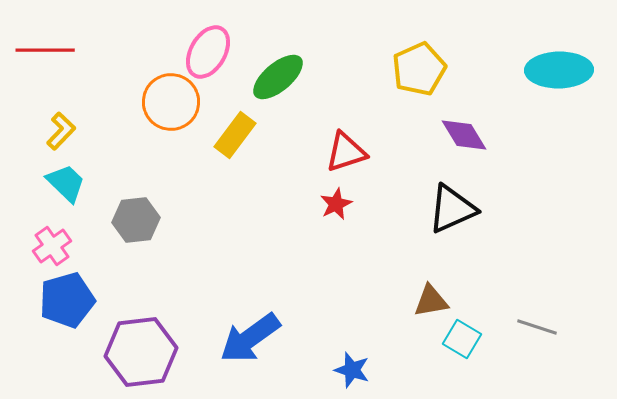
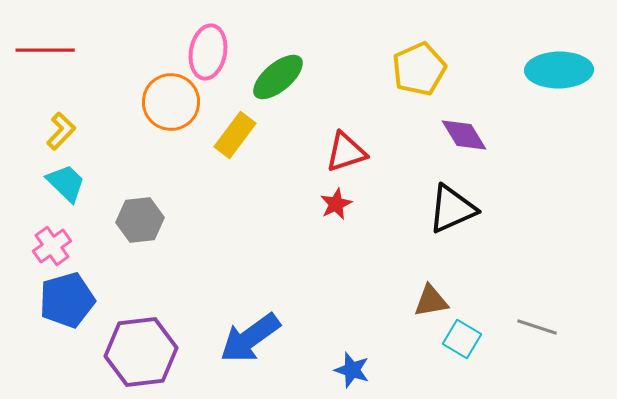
pink ellipse: rotated 20 degrees counterclockwise
gray hexagon: moved 4 px right
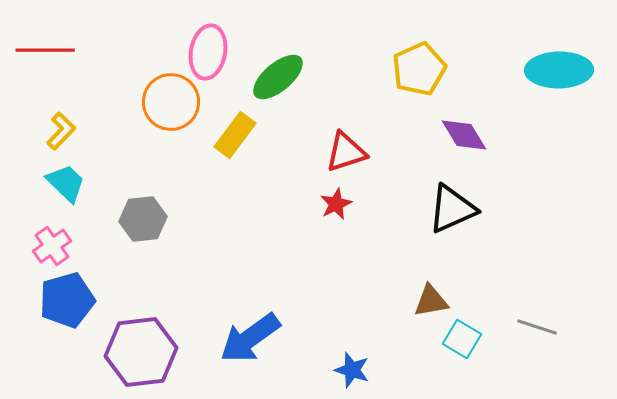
gray hexagon: moved 3 px right, 1 px up
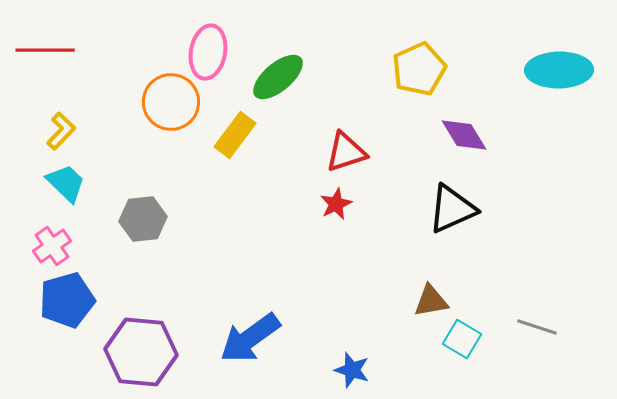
purple hexagon: rotated 12 degrees clockwise
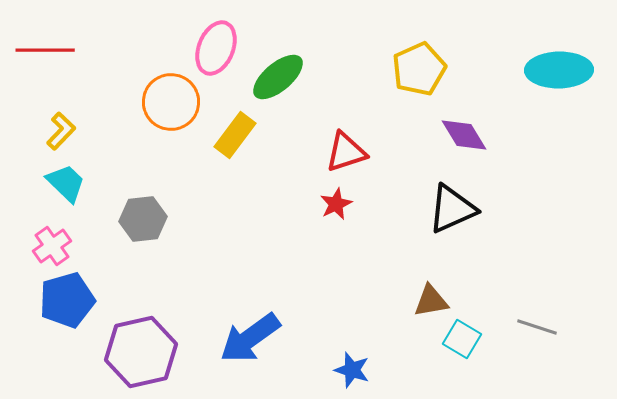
pink ellipse: moved 8 px right, 4 px up; rotated 12 degrees clockwise
purple hexagon: rotated 18 degrees counterclockwise
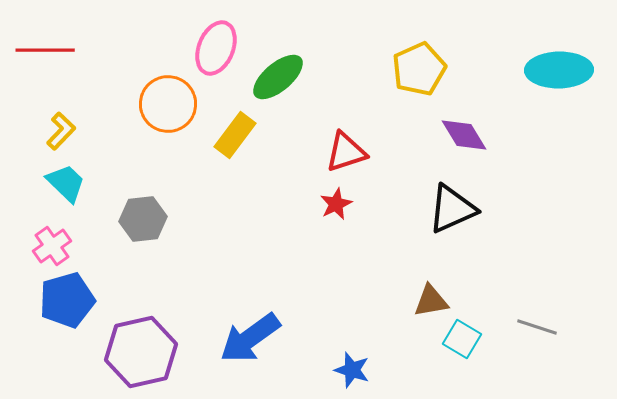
orange circle: moved 3 px left, 2 px down
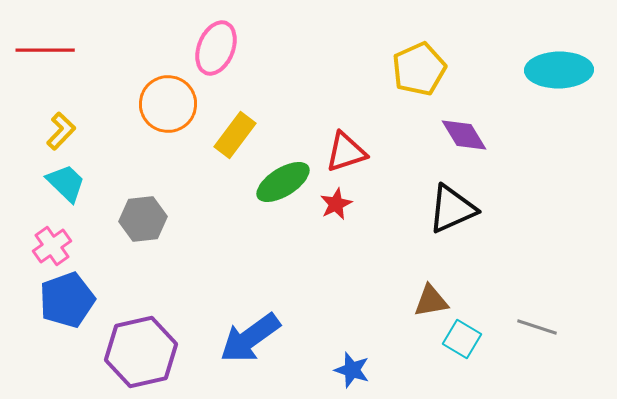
green ellipse: moved 5 px right, 105 px down; rotated 8 degrees clockwise
blue pentagon: rotated 4 degrees counterclockwise
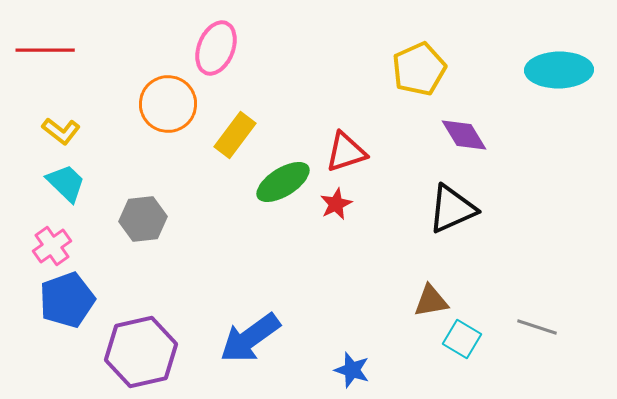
yellow L-shape: rotated 84 degrees clockwise
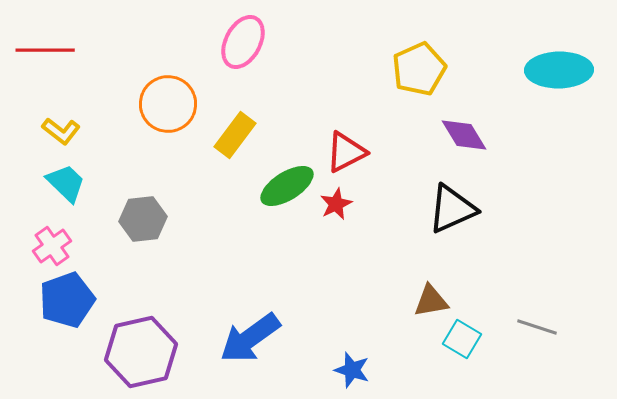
pink ellipse: moved 27 px right, 6 px up; rotated 6 degrees clockwise
red triangle: rotated 9 degrees counterclockwise
green ellipse: moved 4 px right, 4 px down
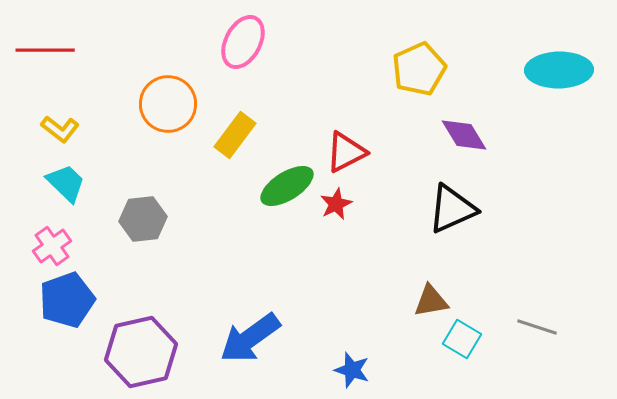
yellow L-shape: moved 1 px left, 2 px up
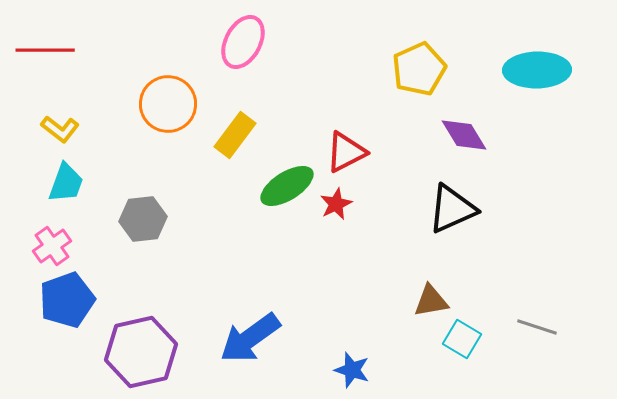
cyan ellipse: moved 22 px left
cyan trapezoid: rotated 66 degrees clockwise
